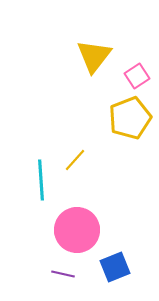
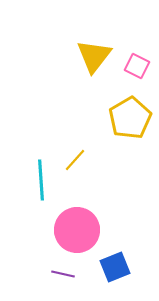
pink square: moved 10 px up; rotated 30 degrees counterclockwise
yellow pentagon: rotated 9 degrees counterclockwise
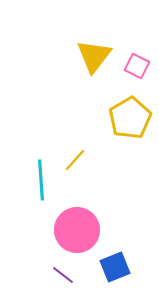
purple line: moved 1 px down; rotated 25 degrees clockwise
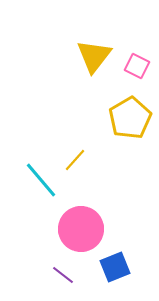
cyan line: rotated 36 degrees counterclockwise
pink circle: moved 4 px right, 1 px up
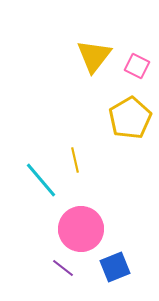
yellow line: rotated 55 degrees counterclockwise
purple line: moved 7 px up
